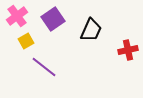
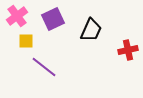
purple square: rotated 10 degrees clockwise
yellow square: rotated 28 degrees clockwise
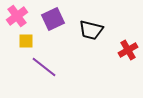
black trapezoid: rotated 80 degrees clockwise
red cross: rotated 18 degrees counterclockwise
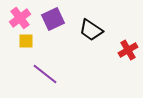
pink cross: moved 3 px right, 2 px down
black trapezoid: rotated 20 degrees clockwise
purple line: moved 1 px right, 7 px down
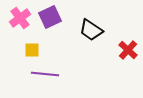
purple square: moved 3 px left, 2 px up
yellow square: moved 6 px right, 9 px down
red cross: rotated 18 degrees counterclockwise
purple line: rotated 32 degrees counterclockwise
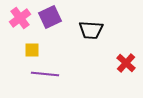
black trapezoid: rotated 30 degrees counterclockwise
red cross: moved 2 px left, 13 px down
